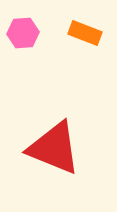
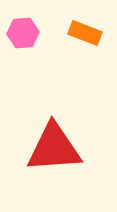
red triangle: rotated 26 degrees counterclockwise
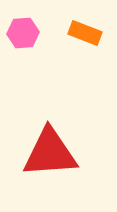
red triangle: moved 4 px left, 5 px down
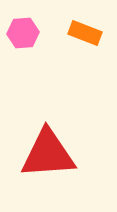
red triangle: moved 2 px left, 1 px down
